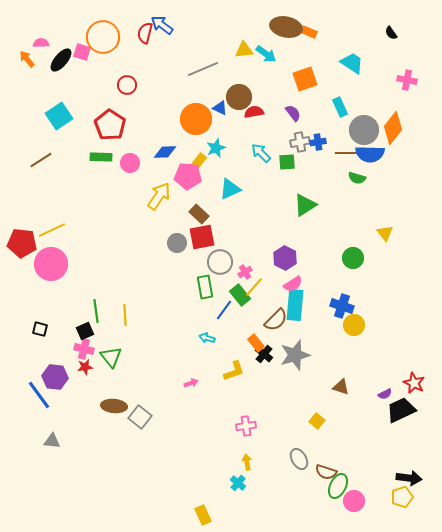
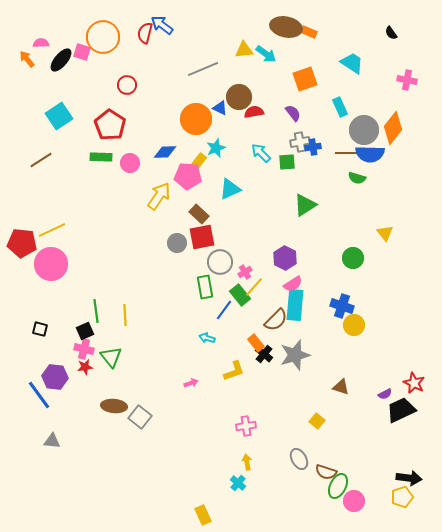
blue cross at (318, 142): moved 5 px left, 5 px down
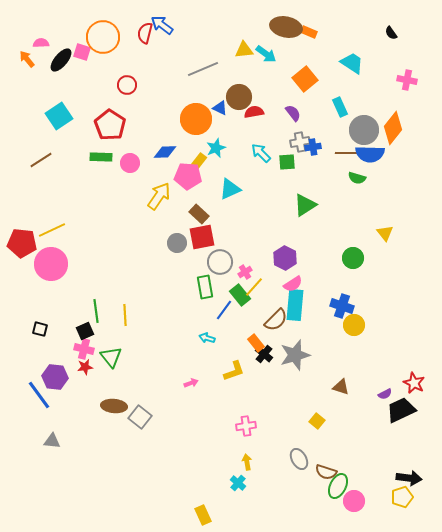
orange square at (305, 79): rotated 20 degrees counterclockwise
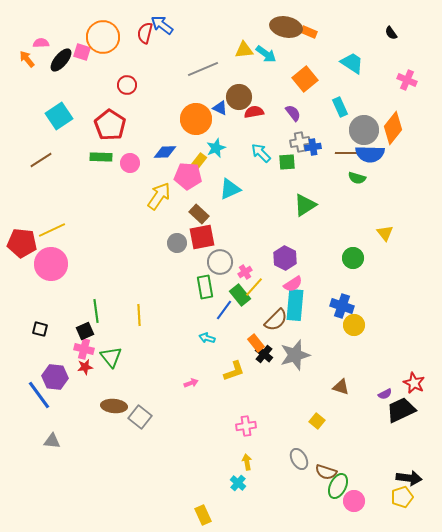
pink cross at (407, 80): rotated 12 degrees clockwise
yellow line at (125, 315): moved 14 px right
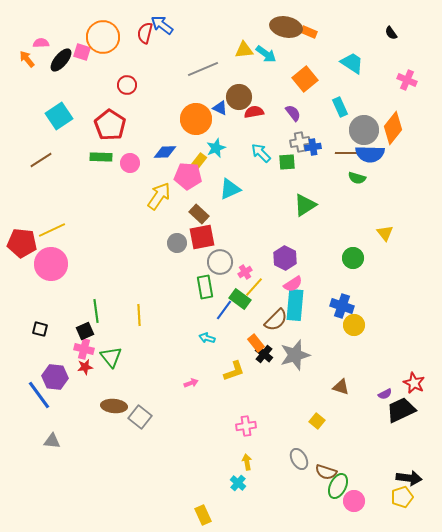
green rectangle at (240, 295): moved 4 px down; rotated 15 degrees counterclockwise
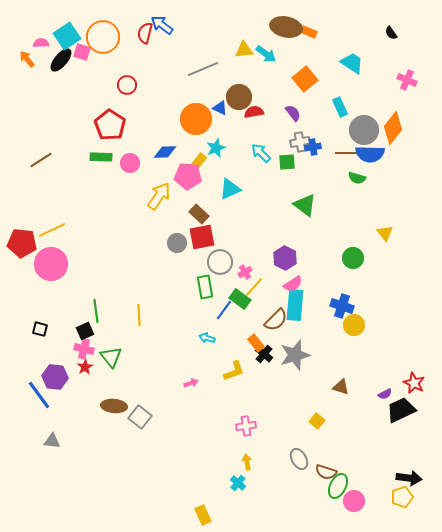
cyan square at (59, 116): moved 8 px right, 80 px up
green triangle at (305, 205): rotated 50 degrees counterclockwise
red star at (85, 367): rotated 21 degrees counterclockwise
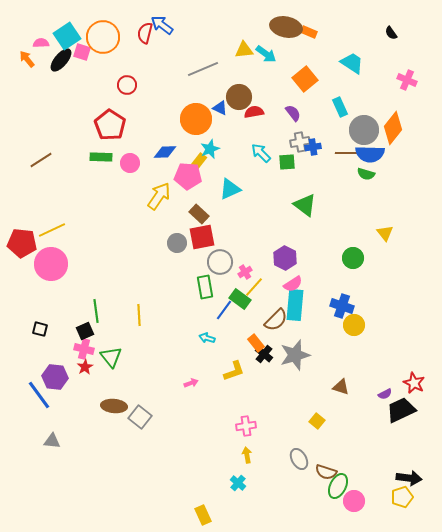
cyan star at (216, 148): moved 6 px left, 1 px down
green semicircle at (357, 178): moved 9 px right, 4 px up
yellow arrow at (247, 462): moved 7 px up
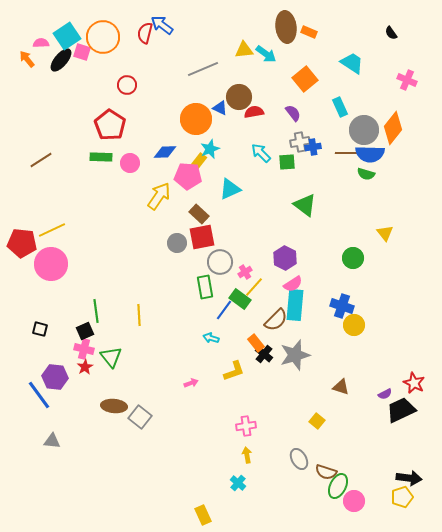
brown ellipse at (286, 27): rotated 72 degrees clockwise
cyan arrow at (207, 338): moved 4 px right
